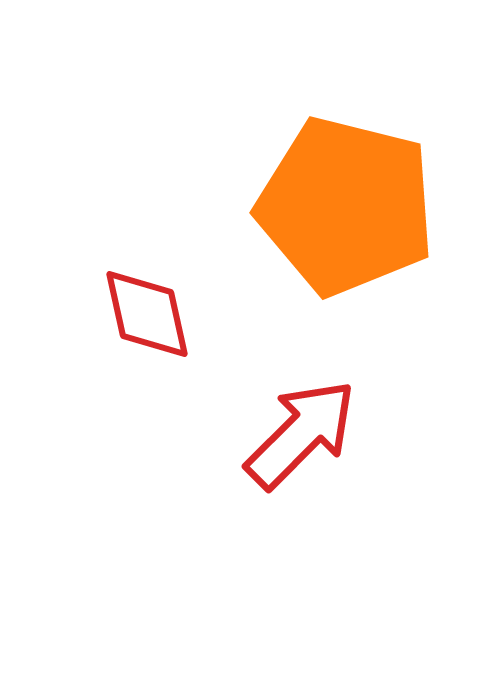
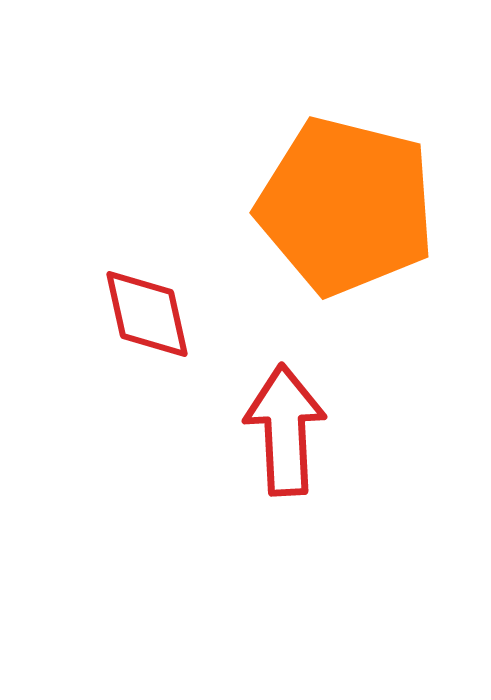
red arrow: moved 16 px left, 4 px up; rotated 48 degrees counterclockwise
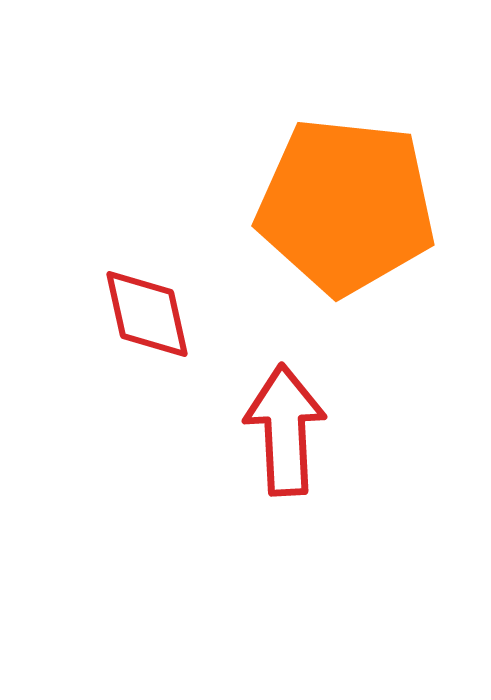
orange pentagon: rotated 8 degrees counterclockwise
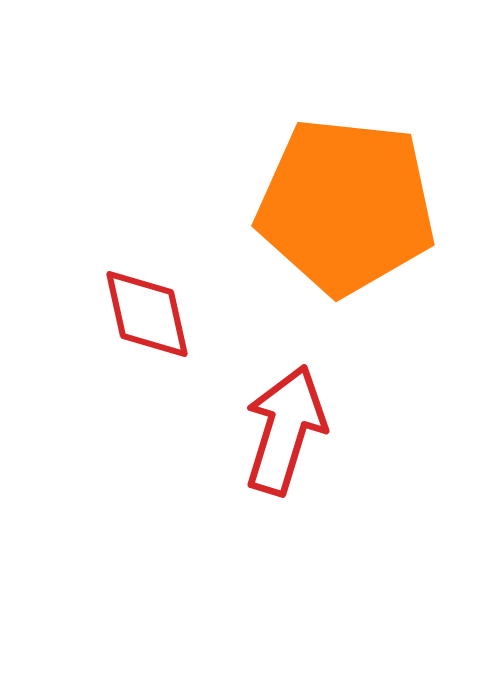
red arrow: rotated 20 degrees clockwise
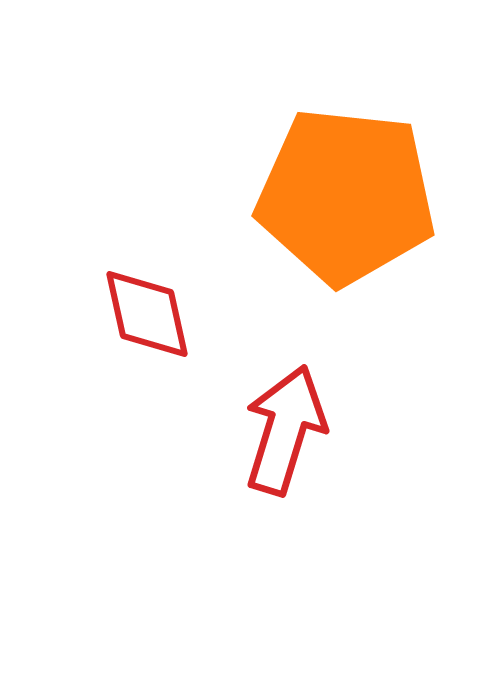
orange pentagon: moved 10 px up
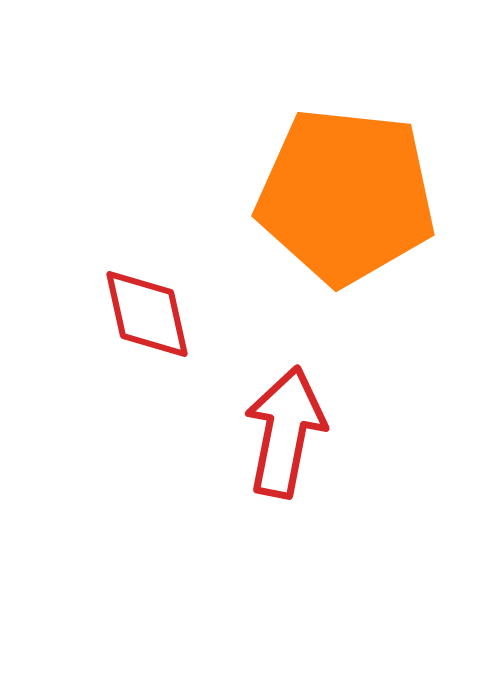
red arrow: moved 2 px down; rotated 6 degrees counterclockwise
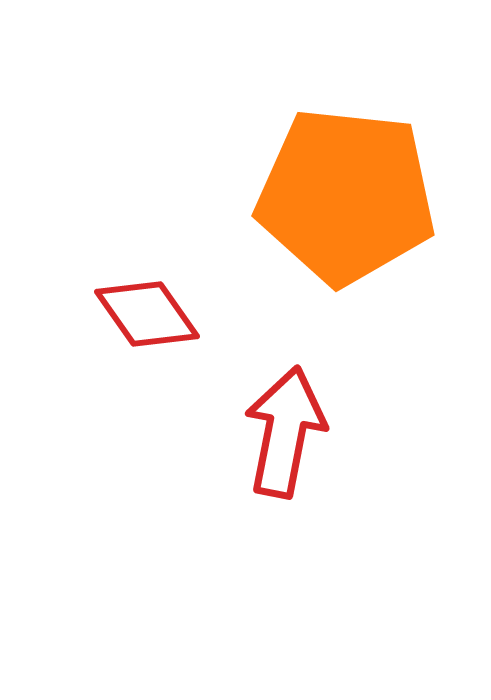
red diamond: rotated 23 degrees counterclockwise
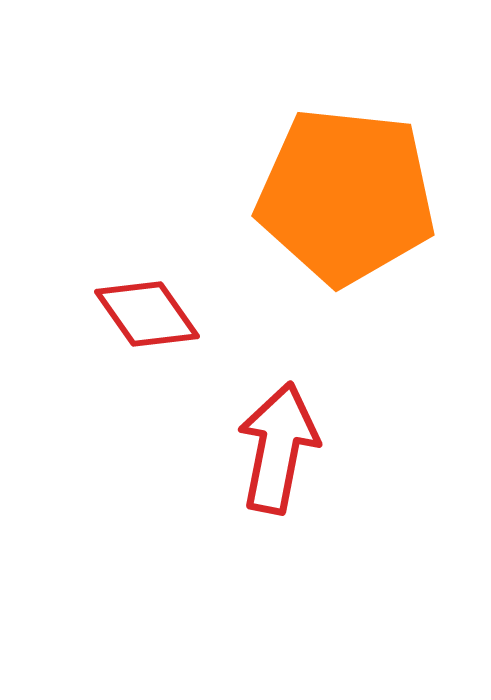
red arrow: moved 7 px left, 16 px down
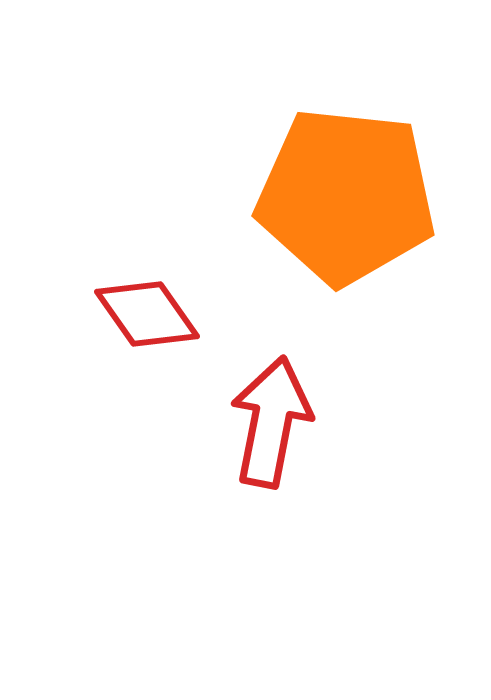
red arrow: moved 7 px left, 26 px up
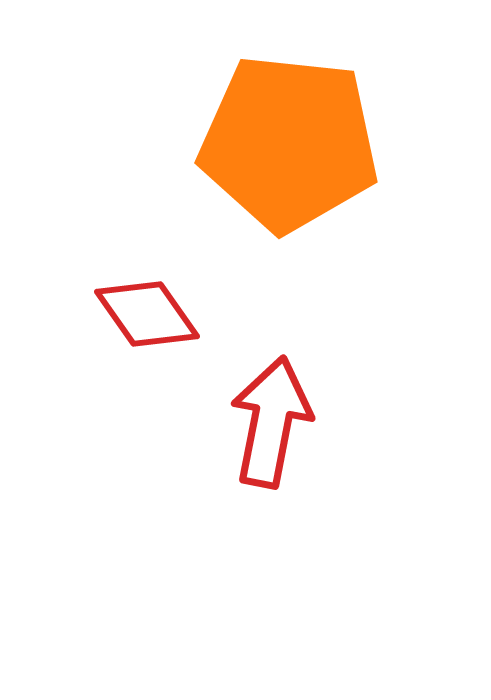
orange pentagon: moved 57 px left, 53 px up
